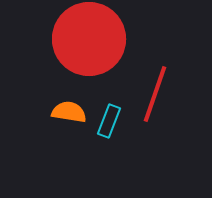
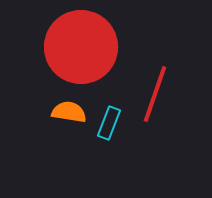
red circle: moved 8 px left, 8 px down
cyan rectangle: moved 2 px down
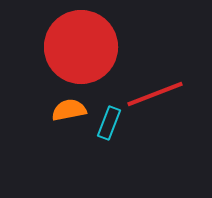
red line: rotated 50 degrees clockwise
orange semicircle: moved 2 px up; rotated 20 degrees counterclockwise
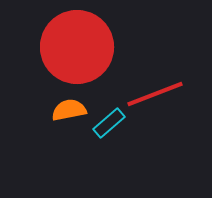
red circle: moved 4 px left
cyan rectangle: rotated 28 degrees clockwise
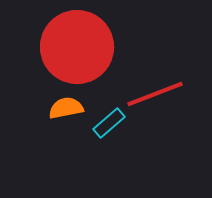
orange semicircle: moved 3 px left, 2 px up
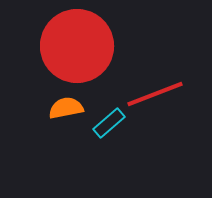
red circle: moved 1 px up
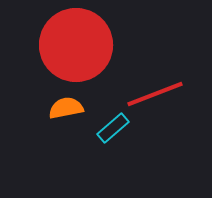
red circle: moved 1 px left, 1 px up
cyan rectangle: moved 4 px right, 5 px down
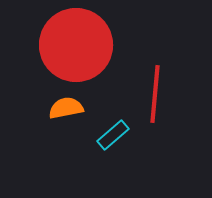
red line: rotated 64 degrees counterclockwise
cyan rectangle: moved 7 px down
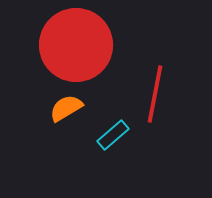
red line: rotated 6 degrees clockwise
orange semicircle: rotated 20 degrees counterclockwise
